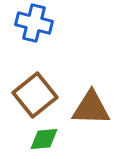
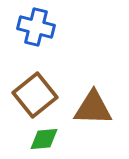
blue cross: moved 2 px right, 4 px down
brown triangle: moved 2 px right
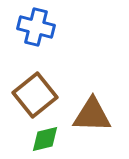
brown triangle: moved 1 px left, 7 px down
green diamond: moved 1 px right; rotated 8 degrees counterclockwise
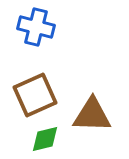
brown square: rotated 15 degrees clockwise
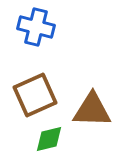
brown triangle: moved 5 px up
green diamond: moved 4 px right
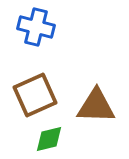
brown triangle: moved 4 px right, 4 px up
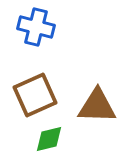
brown triangle: moved 1 px right
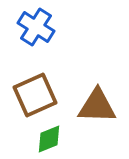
blue cross: rotated 18 degrees clockwise
green diamond: rotated 8 degrees counterclockwise
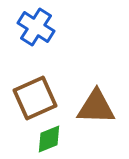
brown square: moved 3 px down
brown triangle: moved 1 px left, 1 px down
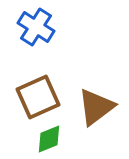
brown square: moved 3 px right, 1 px up
brown triangle: rotated 39 degrees counterclockwise
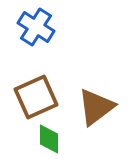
brown square: moved 2 px left
green diamond: rotated 68 degrees counterclockwise
